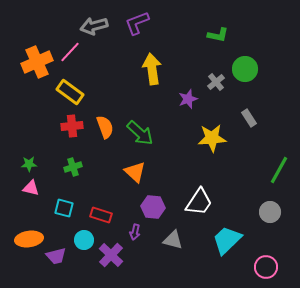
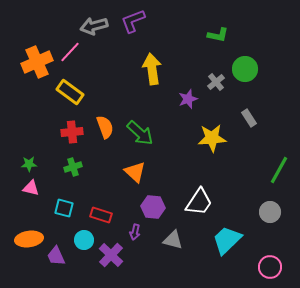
purple L-shape: moved 4 px left, 2 px up
red cross: moved 6 px down
purple trapezoid: rotated 80 degrees clockwise
pink circle: moved 4 px right
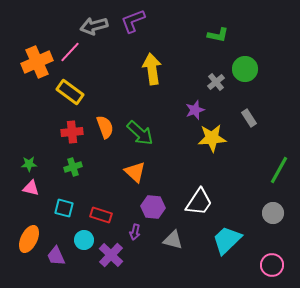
purple star: moved 7 px right, 11 px down
gray circle: moved 3 px right, 1 px down
orange ellipse: rotated 56 degrees counterclockwise
pink circle: moved 2 px right, 2 px up
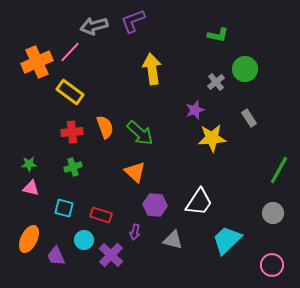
purple hexagon: moved 2 px right, 2 px up
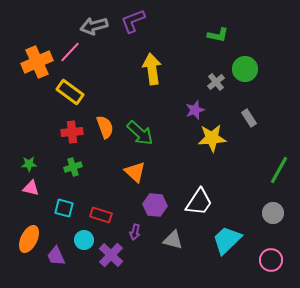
pink circle: moved 1 px left, 5 px up
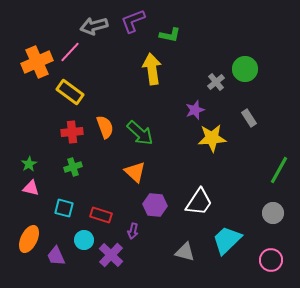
green L-shape: moved 48 px left
green star: rotated 28 degrees counterclockwise
purple arrow: moved 2 px left, 1 px up
gray triangle: moved 12 px right, 12 px down
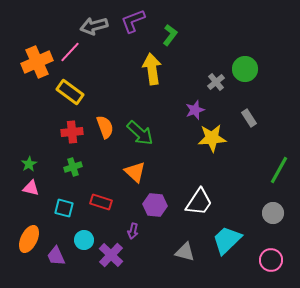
green L-shape: rotated 65 degrees counterclockwise
red rectangle: moved 13 px up
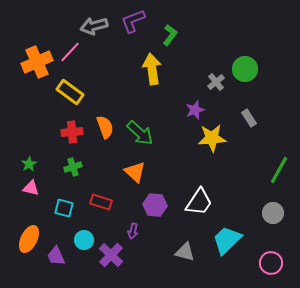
pink circle: moved 3 px down
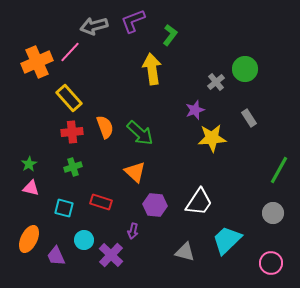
yellow rectangle: moved 1 px left, 6 px down; rotated 12 degrees clockwise
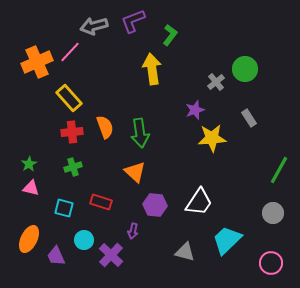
green arrow: rotated 40 degrees clockwise
